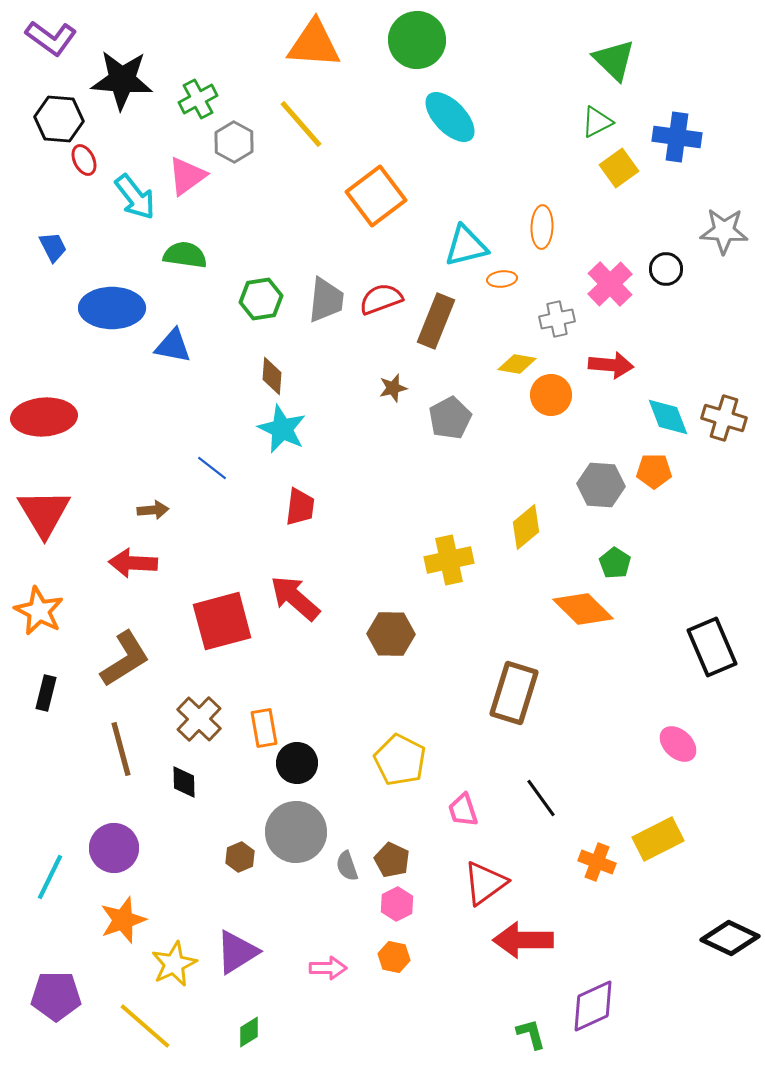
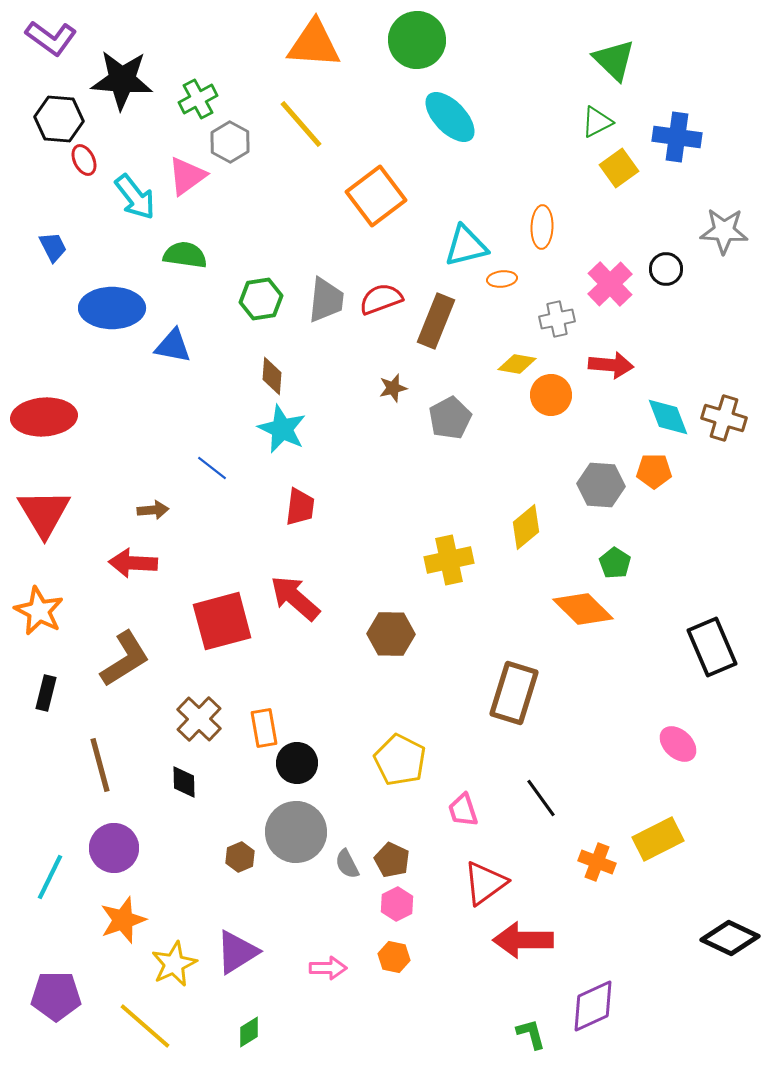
gray hexagon at (234, 142): moved 4 px left
brown line at (121, 749): moved 21 px left, 16 px down
gray semicircle at (347, 866): moved 2 px up; rotated 8 degrees counterclockwise
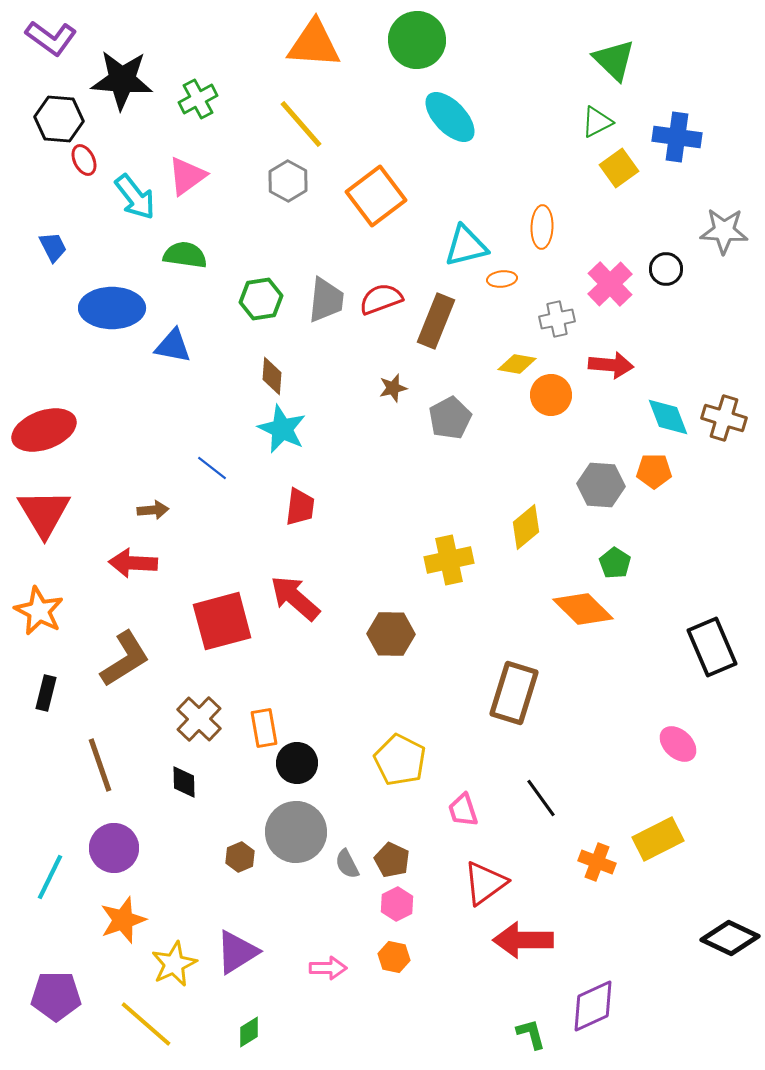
gray hexagon at (230, 142): moved 58 px right, 39 px down
red ellipse at (44, 417): moved 13 px down; rotated 16 degrees counterclockwise
brown line at (100, 765): rotated 4 degrees counterclockwise
yellow line at (145, 1026): moved 1 px right, 2 px up
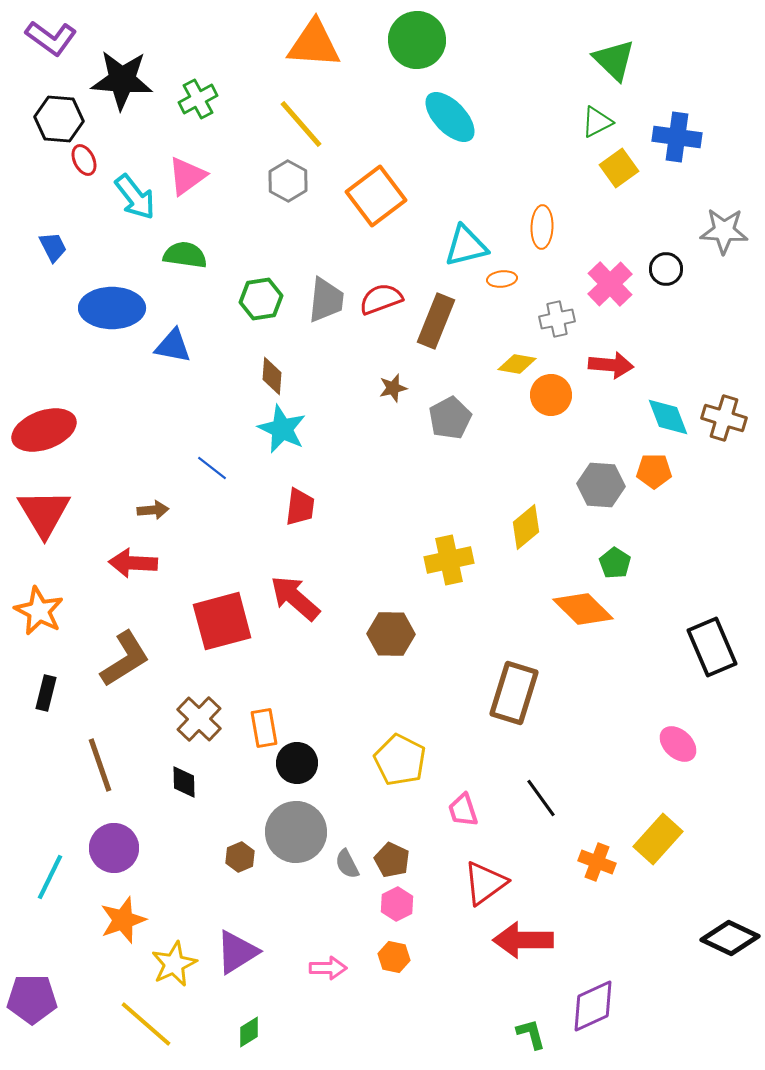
yellow rectangle at (658, 839): rotated 21 degrees counterclockwise
purple pentagon at (56, 996): moved 24 px left, 3 px down
